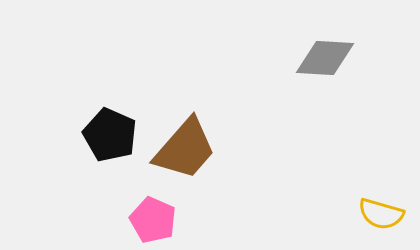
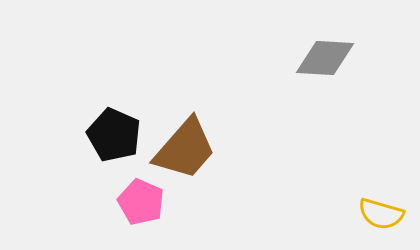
black pentagon: moved 4 px right
pink pentagon: moved 12 px left, 18 px up
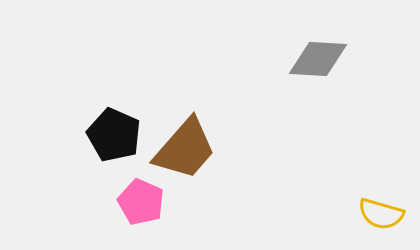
gray diamond: moved 7 px left, 1 px down
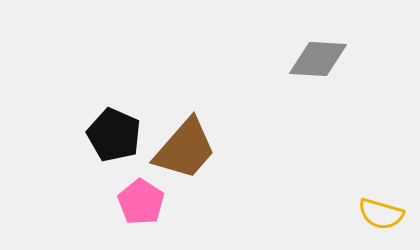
pink pentagon: rotated 9 degrees clockwise
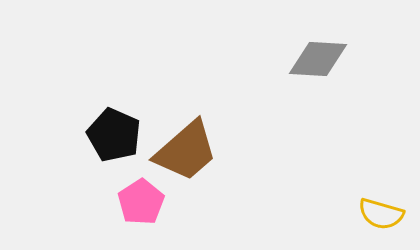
brown trapezoid: moved 1 px right, 2 px down; rotated 8 degrees clockwise
pink pentagon: rotated 6 degrees clockwise
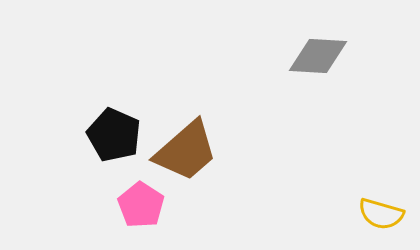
gray diamond: moved 3 px up
pink pentagon: moved 3 px down; rotated 6 degrees counterclockwise
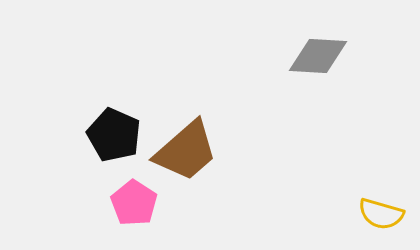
pink pentagon: moved 7 px left, 2 px up
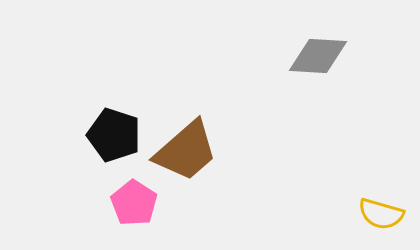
black pentagon: rotated 6 degrees counterclockwise
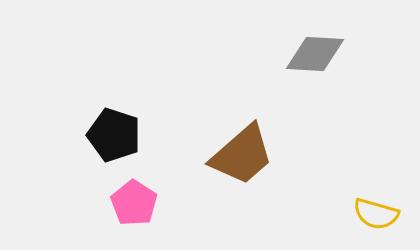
gray diamond: moved 3 px left, 2 px up
brown trapezoid: moved 56 px right, 4 px down
yellow semicircle: moved 5 px left
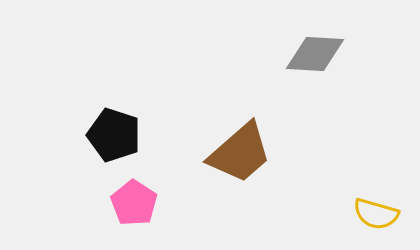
brown trapezoid: moved 2 px left, 2 px up
